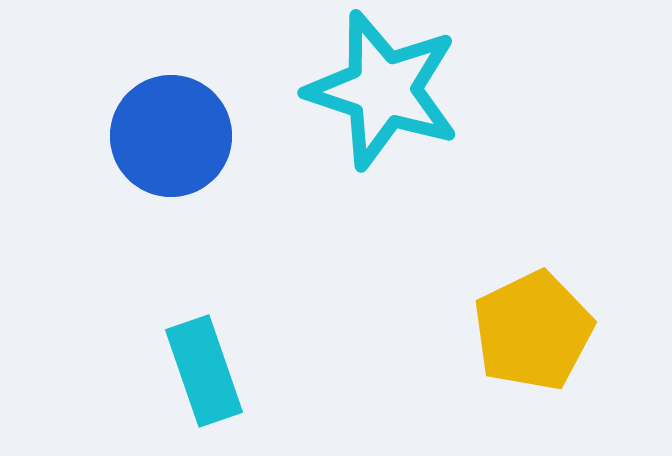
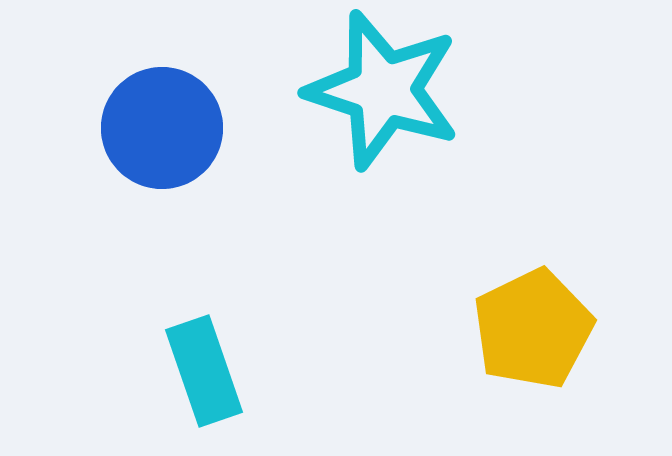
blue circle: moved 9 px left, 8 px up
yellow pentagon: moved 2 px up
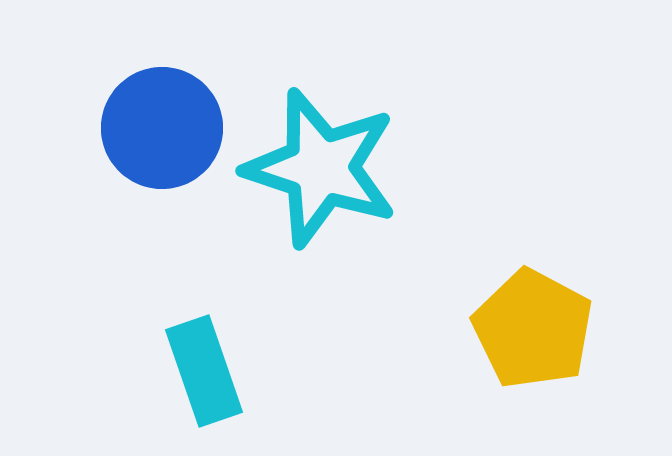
cyan star: moved 62 px left, 78 px down
yellow pentagon: rotated 18 degrees counterclockwise
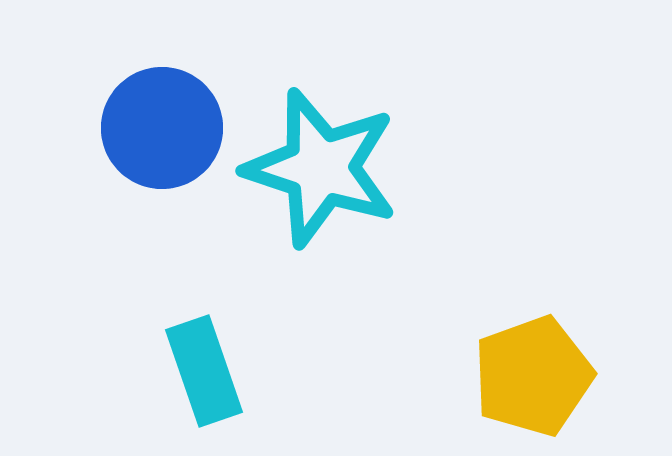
yellow pentagon: moved 47 px down; rotated 24 degrees clockwise
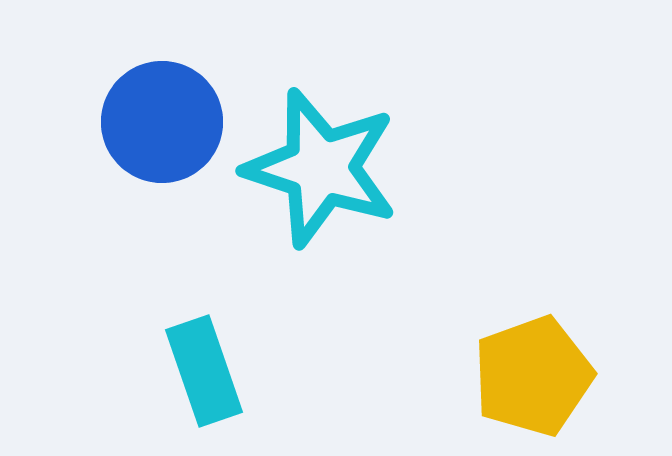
blue circle: moved 6 px up
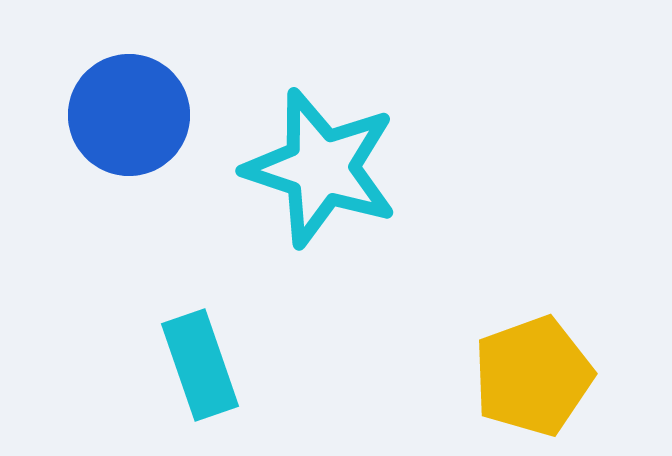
blue circle: moved 33 px left, 7 px up
cyan rectangle: moved 4 px left, 6 px up
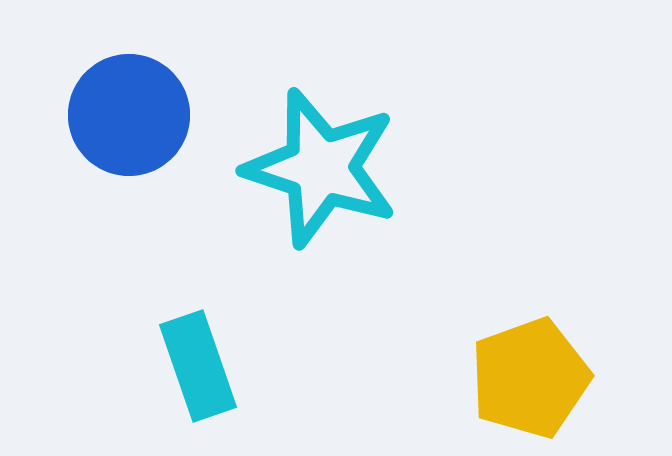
cyan rectangle: moved 2 px left, 1 px down
yellow pentagon: moved 3 px left, 2 px down
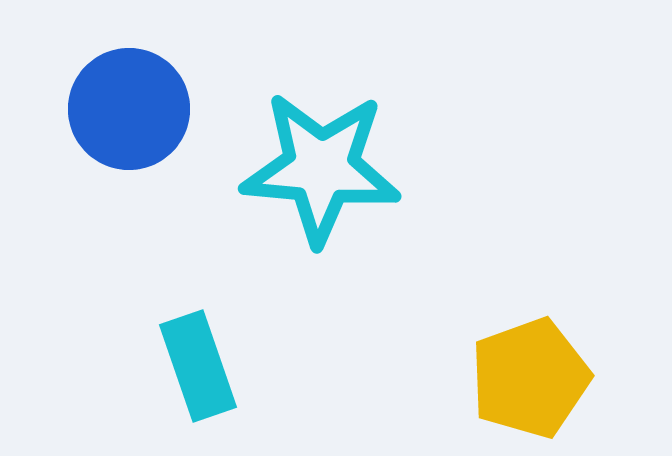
blue circle: moved 6 px up
cyan star: rotated 13 degrees counterclockwise
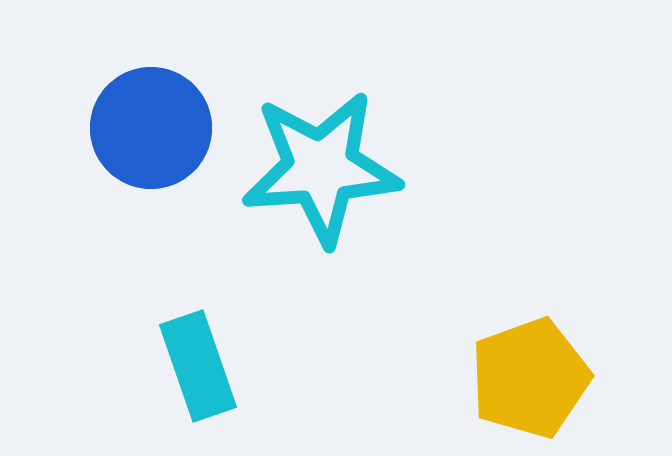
blue circle: moved 22 px right, 19 px down
cyan star: rotated 9 degrees counterclockwise
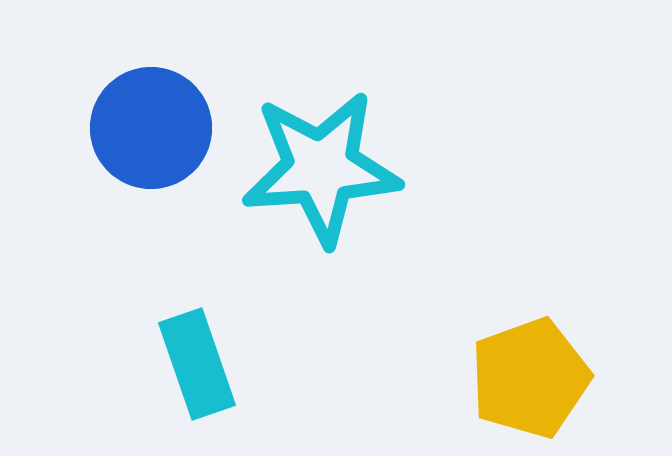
cyan rectangle: moved 1 px left, 2 px up
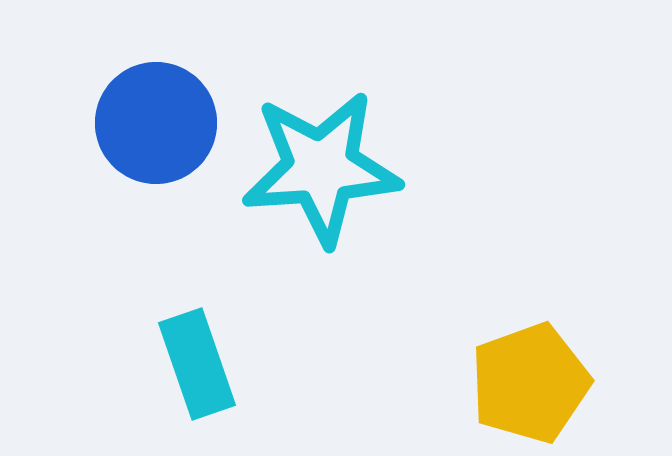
blue circle: moved 5 px right, 5 px up
yellow pentagon: moved 5 px down
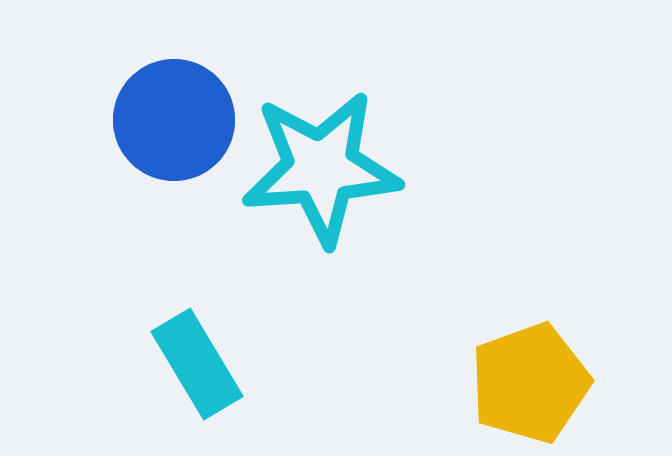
blue circle: moved 18 px right, 3 px up
cyan rectangle: rotated 12 degrees counterclockwise
